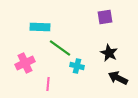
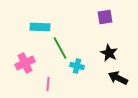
green line: rotated 25 degrees clockwise
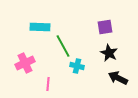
purple square: moved 10 px down
green line: moved 3 px right, 2 px up
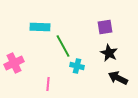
pink cross: moved 11 px left
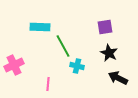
pink cross: moved 2 px down
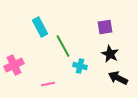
cyan rectangle: rotated 60 degrees clockwise
black star: moved 1 px right, 1 px down
cyan cross: moved 3 px right
pink line: rotated 72 degrees clockwise
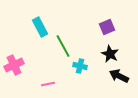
purple square: moved 2 px right; rotated 14 degrees counterclockwise
black arrow: moved 1 px right, 2 px up
